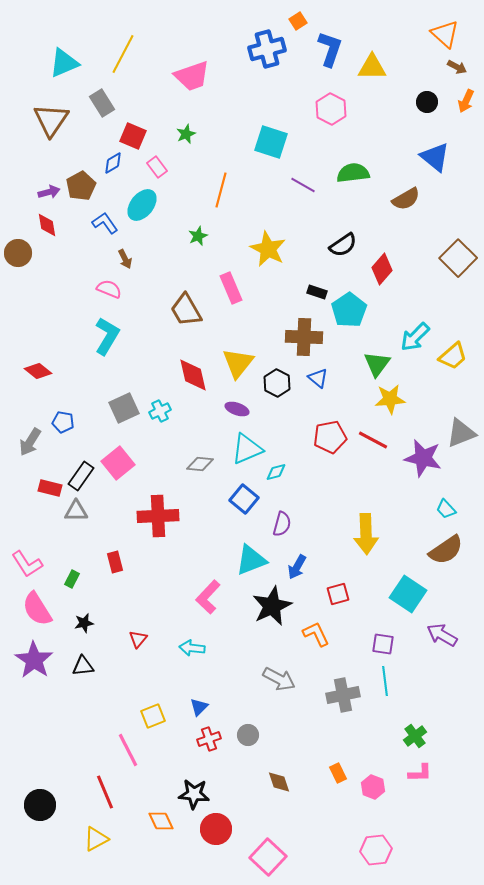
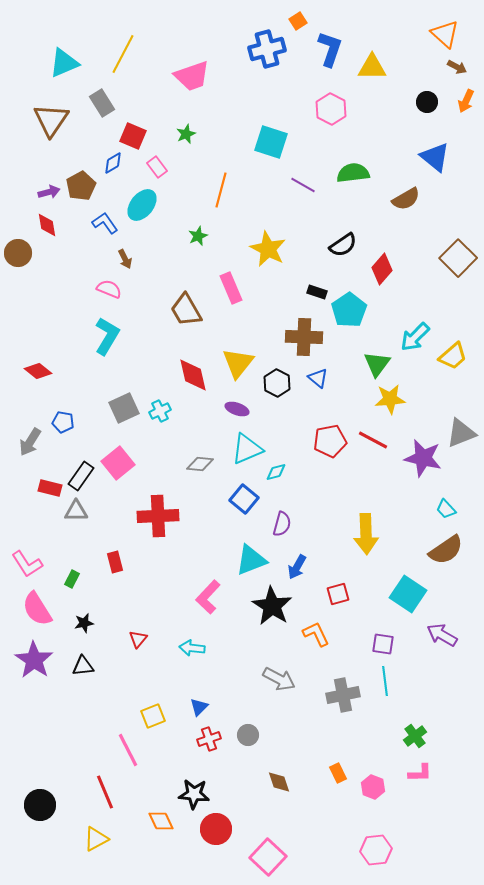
red pentagon at (330, 437): moved 4 px down
black star at (272, 606): rotated 15 degrees counterclockwise
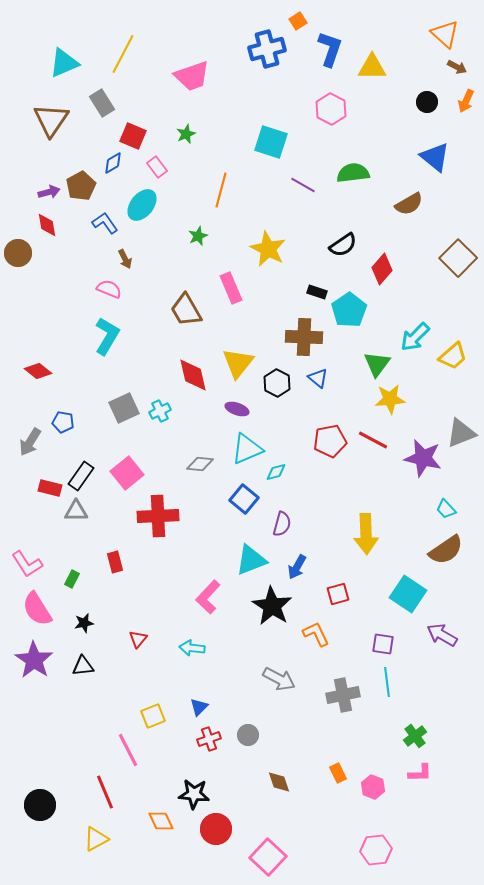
brown semicircle at (406, 199): moved 3 px right, 5 px down
pink square at (118, 463): moved 9 px right, 10 px down
cyan line at (385, 681): moved 2 px right, 1 px down
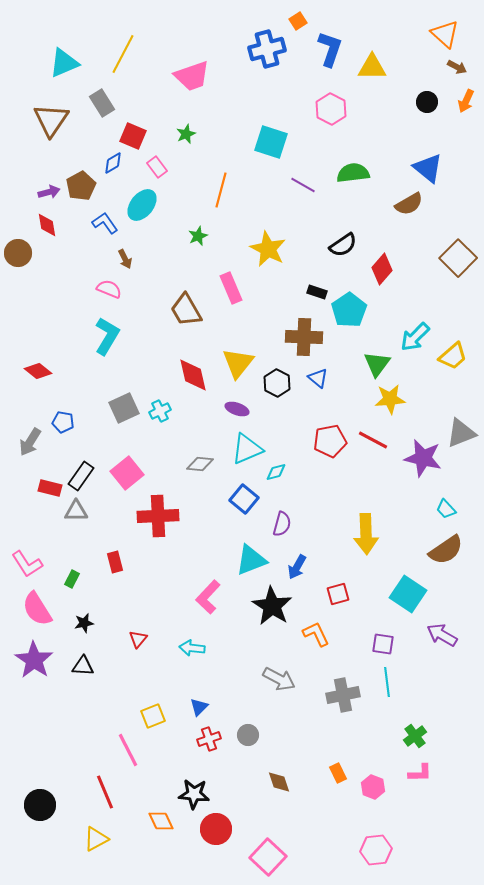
blue triangle at (435, 157): moved 7 px left, 11 px down
black triangle at (83, 666): rotated 10 degrees clockwise
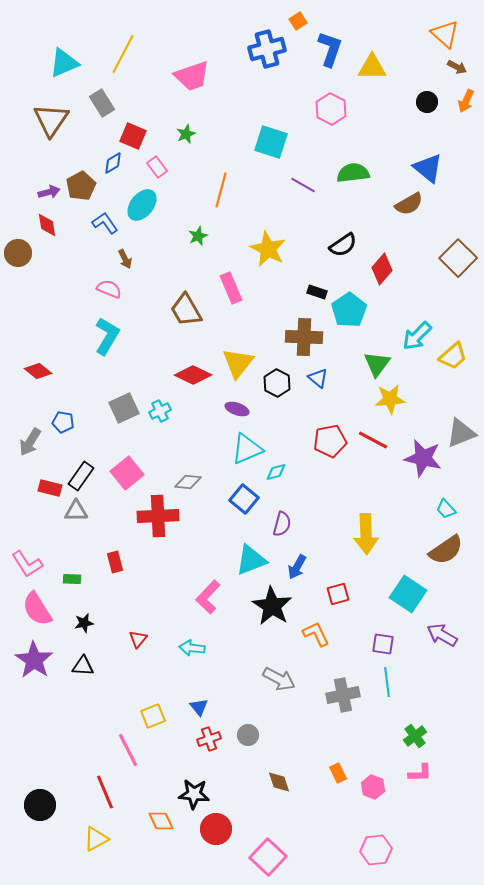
cyan arrow at (415, 337): moved 2 px right, 1 px up
red diamond at (193, 375): rotated 51 degrees counterclockwise
gray diamond at (200, 464): moved 12 px left, 18 px down
green rectangle at (72, 579): rotated 66 degrees clockwise
blue triangle at (199, 707): rotated 24 degrees counterclockwise
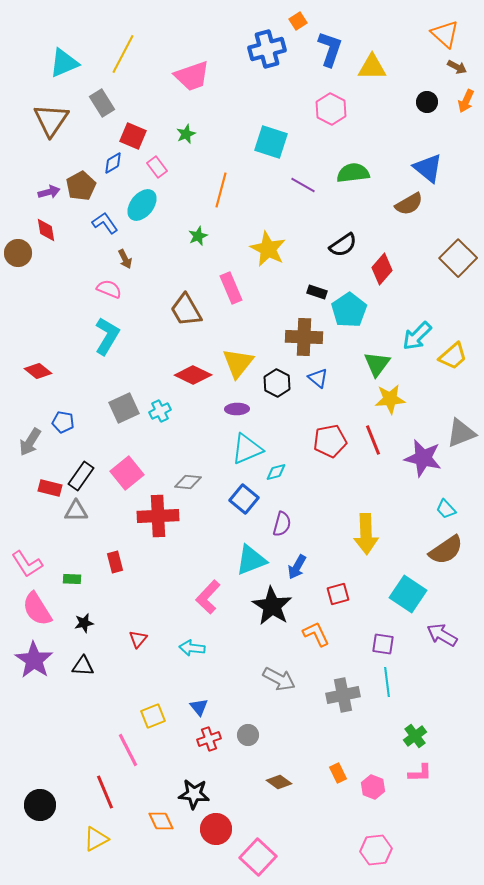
red diamond at (47, 225): moved 1 px left, 5 px down
purple ellipse at (237, 409): rotated 20 degrees counterclockwise
red line at (373, 440): rotated 40 degrees clockwise
brown diamond at (279, 782): rotated 35 degrees counterclockwise
pink square at (268, 857): moved 10 px left
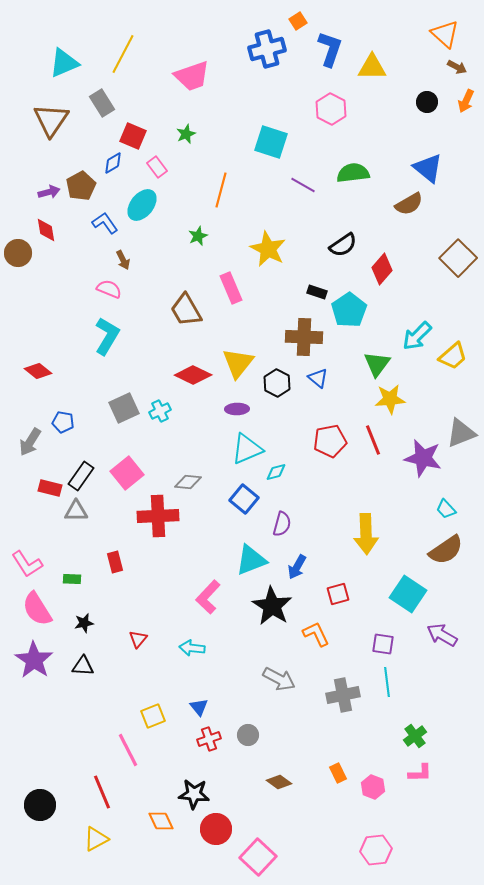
brown arrow at (125, 259): moved 2 px left, 1 px down
red line at (105, 792): moved 3 px left
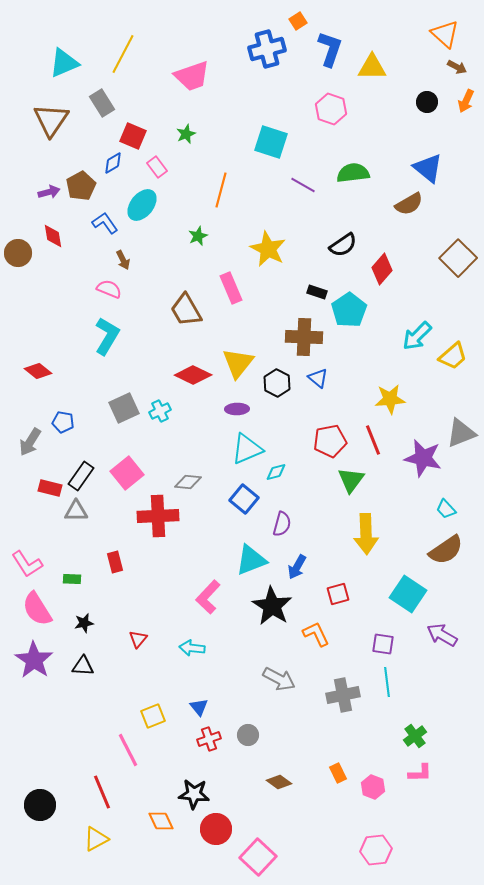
pink hexagon at (331, 109): rotated 8 degrees counterclockwise
red diamond at (46, 230): moved 7 px right, 6 px down
green triangle at (377, 364): moved 26 px left, 116 px down
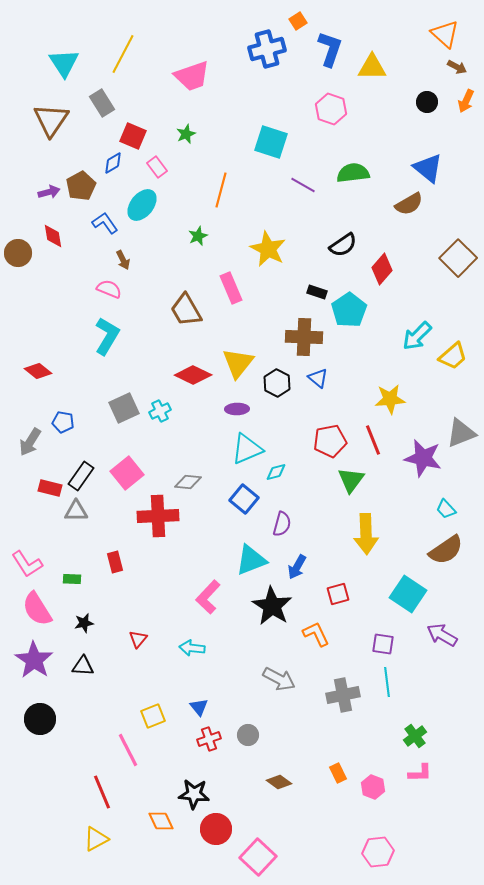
cyan triangle at (64, 63): rotated 40 degrees counterclockwise
black circle at (40, 805): moved 86 px up
pink hexagon at (376, 850): moved 2 px right, 2 px down
